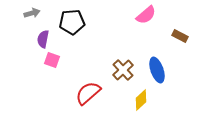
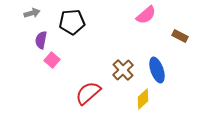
purple semicircle: moved 2 px left, 1 px down
pink square: rotated 21 degrees clockwise
yellow diamond: moved 2 px right, 1 px up
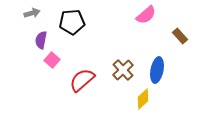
brown rectangle: rotated 21 degrees clockwise
blue ellipse: rotated 30 degrees clockwise
red semicircle: moved 6 px left, 13 px up
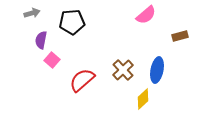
brown rectangle: rotated 63 degrees counterclockwise
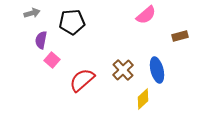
blue ellipse: rotated 25 degrees counterclockwise
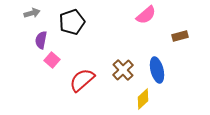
black pentagon: rotated 15 degrees counterclockwise
